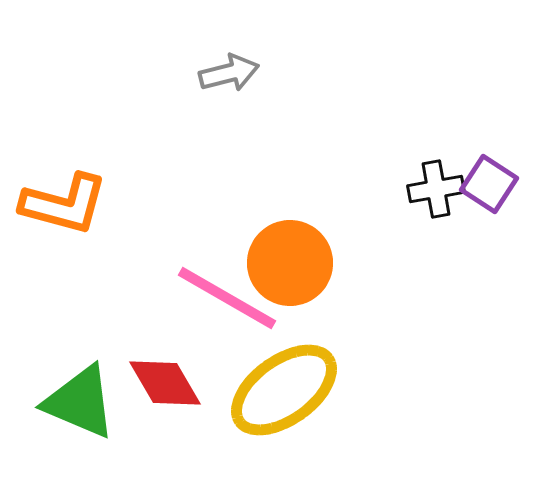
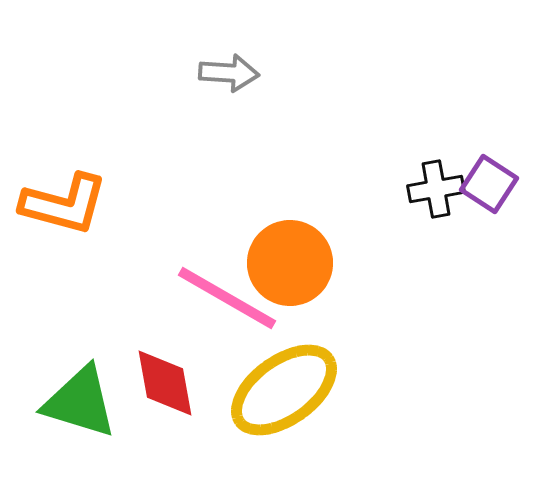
gray arrow: rotated 18 degrees clockwise
red diamond: rotated 20 degrees clockwise
green triangle: rotated 6 degrees counterclockwise
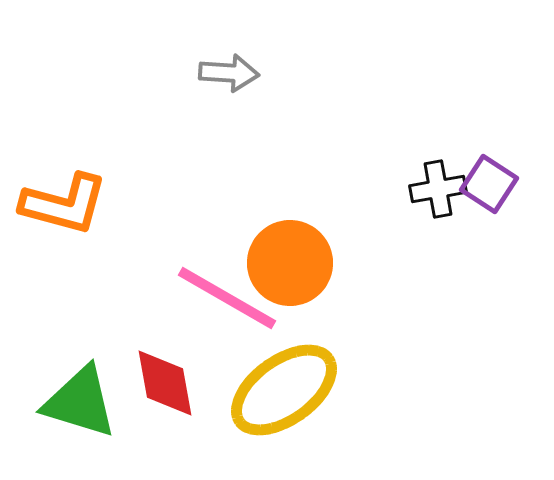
black cross: moved 2 px right
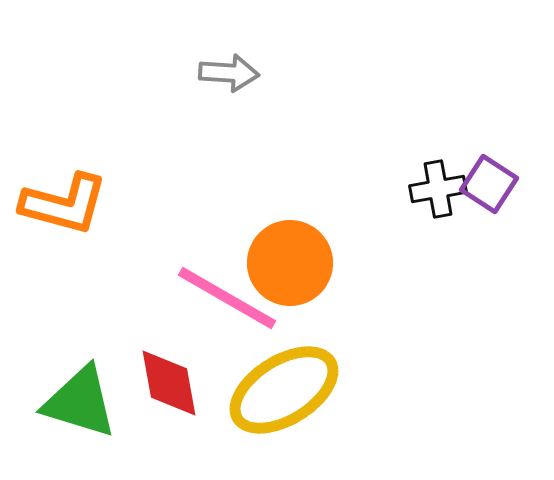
red diamond: moved 4 px right
yellow ellipse: rotated 4 degrees clockwise
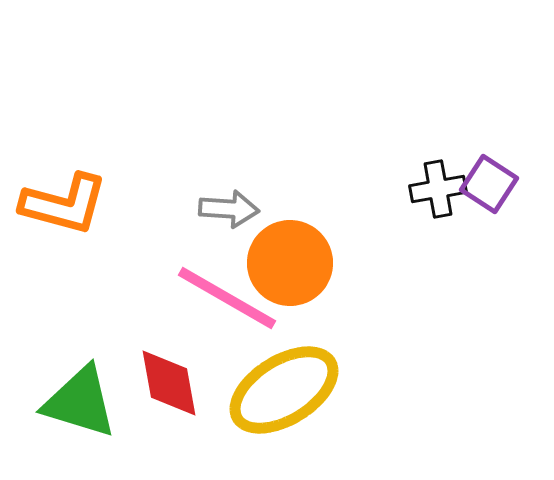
gray arrow: moved 136 px down
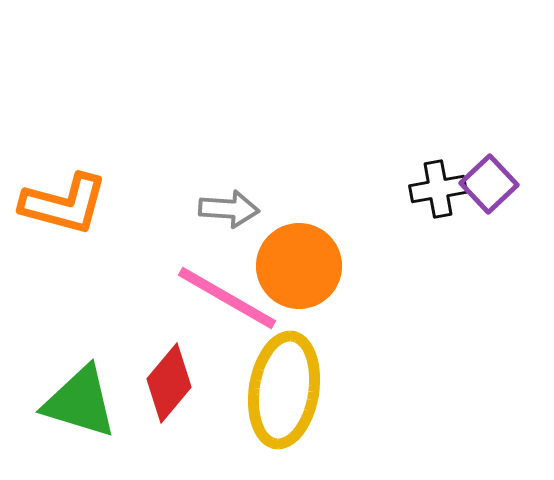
purple square: rotated 14 degrees clockwise
orange circle: moved 9 px right, 3 px down
red diamond: rotated 50 degrees clockwise
yellow ellipse: rotated 49 degrees counterclockwise
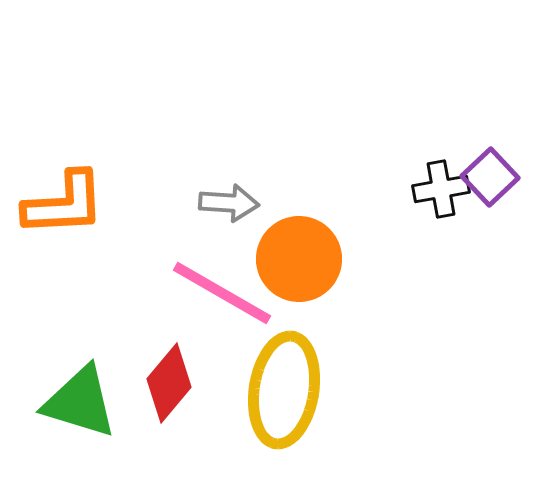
purple square: moved 1 px right, 7 px up
black cross: moved 3 px right
orange L-shape: rotated 18 degrees counterclockwise
gray arrow: moved 6 px up
orange circle: moved 7 px up
pink line: moved 5 px left, 5 px up
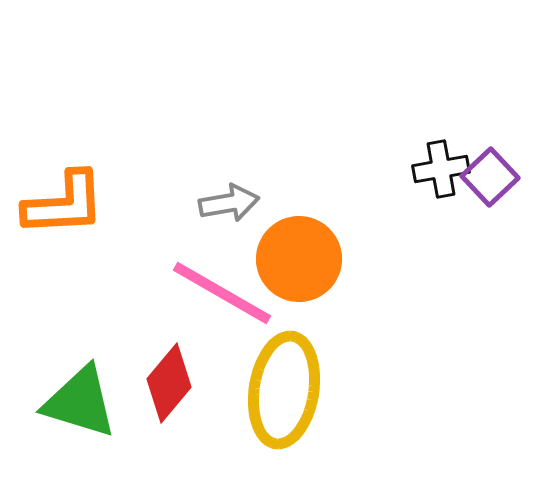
black cross: moved 20 px up
gray arrow: rotated 14 degrees counterclockwise
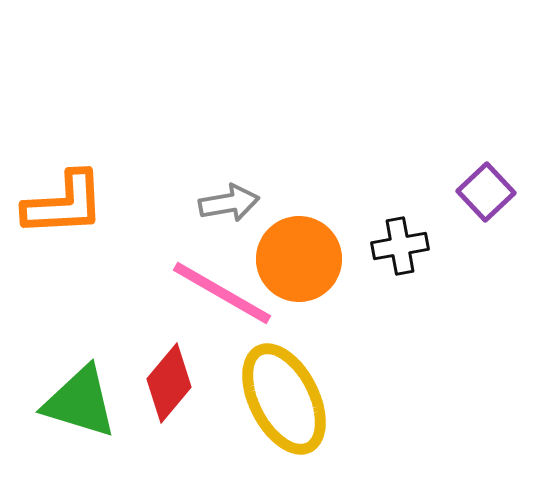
black cross: moved 41 px left, 77 px down
purple square: moved 4 px left, 15 px down
yellow ellipse: moved 9 px down; rotated 36 degrees counterclockwise
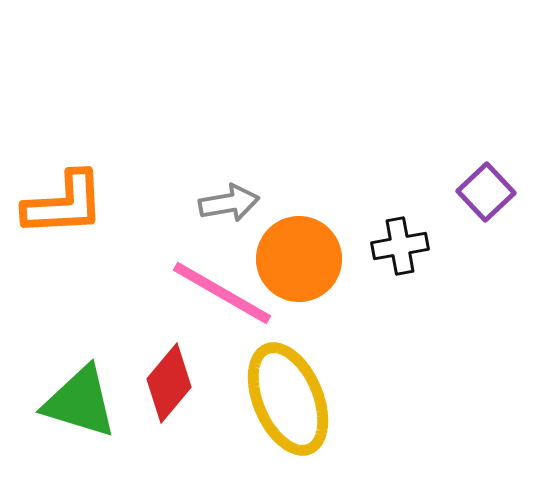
yellow ellipse: moved 4 px right; rotated 4 degrees clockwise
